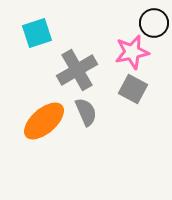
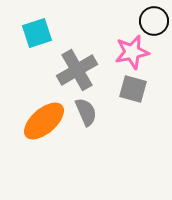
black circle: moved 2 px up
gray square: rotated 12 degrees counterclockwise
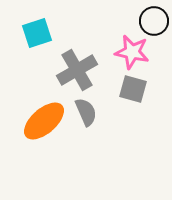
pink star: rotated 24 degrees clockwise
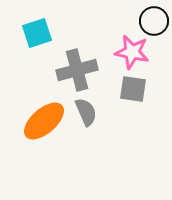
gray cross: rotated 15 degrees clockwise
gray square: rotated 8 degrees counterclockwise
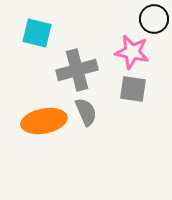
black circle: moved 2 px up
cyan square: rotated 32 degrees clockwise
orange ellipse: rotated 30 degrees clockwise
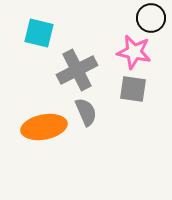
black circle: moved 3 px left, 1 px up
cyan square: moved 2 px right
pink star: moved 2 px right
gray cross: rotated 12 degrees counterclockwise
orange ellipse: moved 6 px down
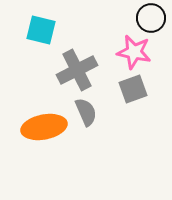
cyan square: moved 2 px right, 3 px up
gray square: rotated 28 degrees counterclockwise
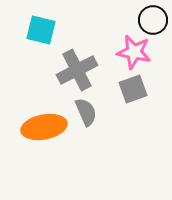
black circle: moved 2 px right, 2 px down
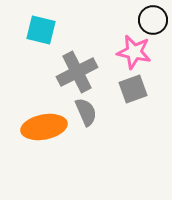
gray cross: moved 2 px down
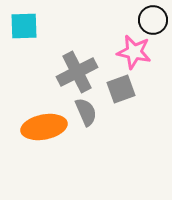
cyan square: moved 17 px left, 4 px up; rotated 16 degrees counterclockwise
gray square: moved 12 px left
